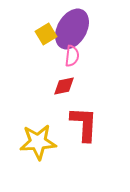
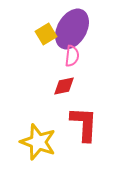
yellow star: rotated 24 degrees clockwise
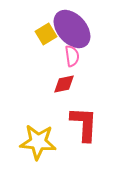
purple ellipse: rotated 72 degrees counterclockwise
pink semicircle: rotated 15 degrees counterclockwise
red diamond: moved 2 px up
yellow star: rotated 15 degrees counterclockwise
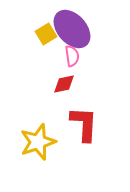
yellow star: rotated 24 degrees counterclockwise
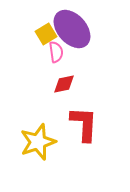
pink semicircle: moved 16 px left, 4 px up
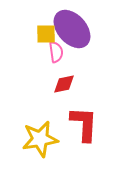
yellow square: rotated 30 degrees clockwise
yellow star: moved 2 px right, 3 px up; rotated 9 degrees clockwise
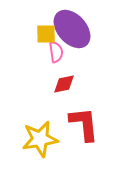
red L-shape: rotated 9 degrees counterclockwise
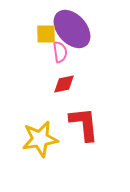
pink semicircle: moved 4 px right
